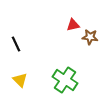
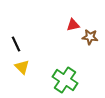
yellow triangle: moved 2 px right, 13 px up
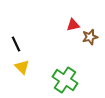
brown star: rotated 21 degrees counterclockwise
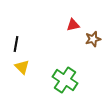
brown star: moved 3 px right, 2 px down
black line: rotated 35 degrees clockwise
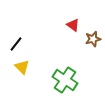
red triangle: rotated 48 degrees clockwise
black line: rotated 28 degrees clockwise
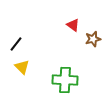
green cross: rotated 30 degrees counterclockwise
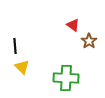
brown star: moved 4 px left, 2 px down; rotated 21 degrees counterclockwise
black line: moved 1 px left, 2 px down; rotated 42 degrees counterclockwise
green cross: moved 1 px right, 2 px up
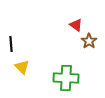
red triangle: moved 3 px right
black line: moved 4 px left, 2 px up
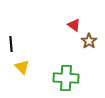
red triangle: moved 2 px left
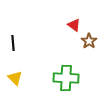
black line: moved 2 px right, 1 px up
yellow triangle: moved 7 px left, 11 px down
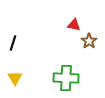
red triangle: rotated 24 degrees counterclockwise
black line: rotated 21 degrees clockwise
yellow triangle: rotated 14 degrees clockwise
